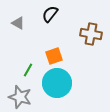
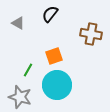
cyan circle: moved 2 px down
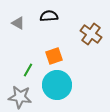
black semicircle: moved 1 px left, 2 px down; rotated 48 degrees clockwise
brown cross: rotated 25 degrees clockwise
gray star: rotated 10 degrees counterclockwise
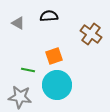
green line: rotated 72 degrees clockwise
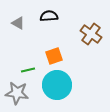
green line: rotated 24 degrees counterclockwise
gray star: moved 3 px left, 4 px up
